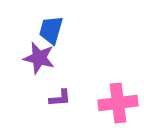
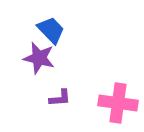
blue trapezoid: rotated 120 degrees clockwise
pink cross: rotated 15 degrees clockwise
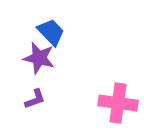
blue trapezoid: moved 2 px down
purple L-shape: moved 25 px left, 1 px down; rotated 15 degrees counterclockwise
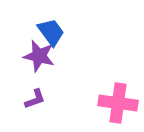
blue trapezoid: rotated 8 degrees clockwise
purple star: moved 2 px up
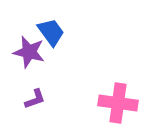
purple star: moved 10 px left, 4 px up
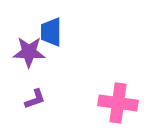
blue trapezoid: rotated 144 degrees counterclockwise
purple star: rotated 12 degrees counterclockwise
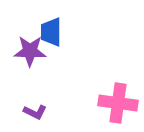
purple star: moved 1 px right, 1 px up
purple L-shape: moved 13 px down; rotated 45 degrees clockwise
